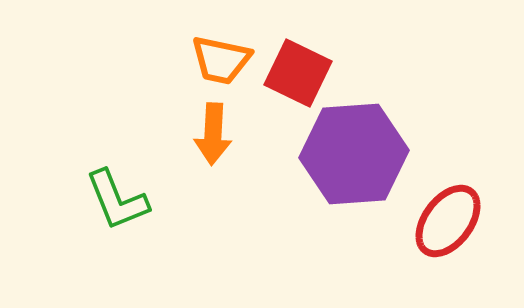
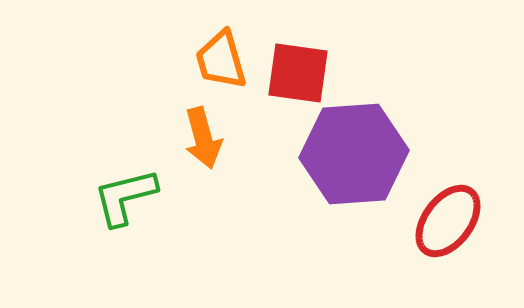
orange trapezoid: rotated 62 degrees clockwise
red square: rotated 18 degrees counterclockwise
orange arrow: moved 10 px left, 4 px down; rotated 18 degrees counterclockwise
green L-shape: moved 8 px right, 3 px up; rotated 98 degrees clockwise
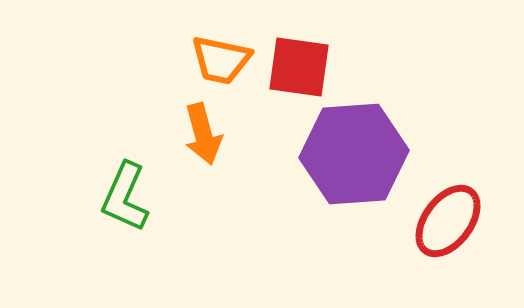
orange trapezoid: rotated 62 degrees counterclockwise
red square: moved 1 px right, 6 px up
orange arrow: moved 4 px up
green L-shape: rotated 52 degrees counterclockwise
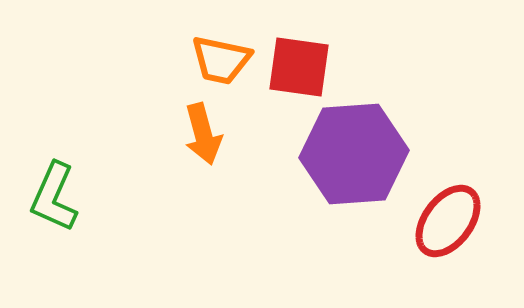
green L-shape: moved 71 px left
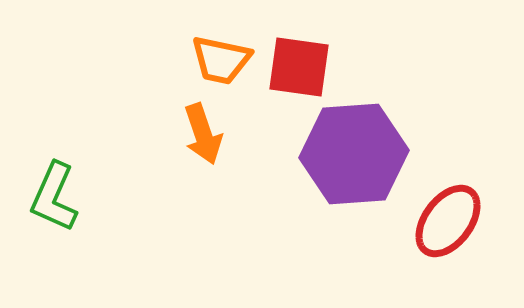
orange arrow: rotated 4 degrees counterclockwise
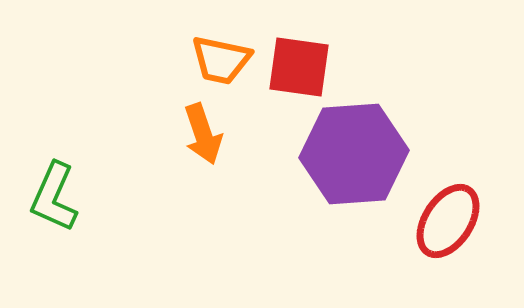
red ellipse: rotated 4 degrees counterclockwise
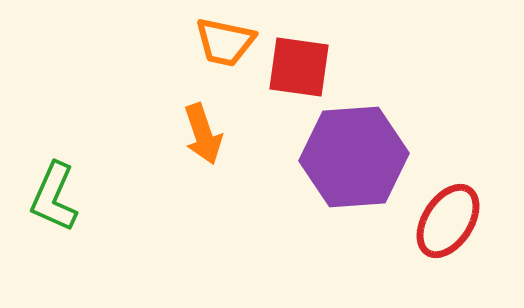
orange trapezoid: moved 4 px right, 18 px up
purple hexagon: moved 3 px down
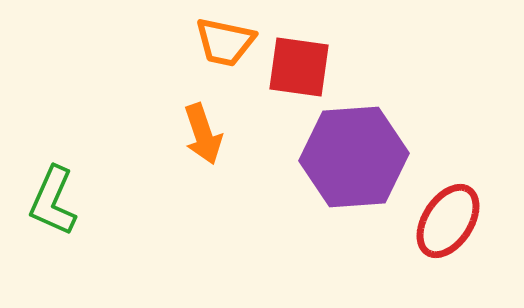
green L-shape: moved 1 px left, 4 px down
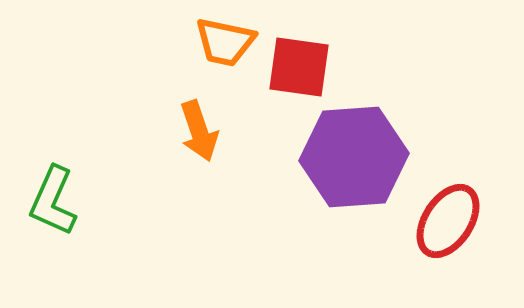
orange arrow: moved 4 px left, 3 px up
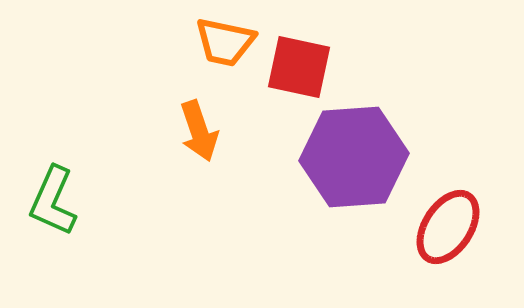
red square: rotated 4 degrees clockwise
red ellipse: moved 6 px down
